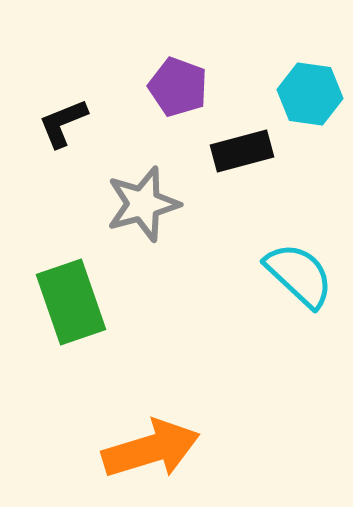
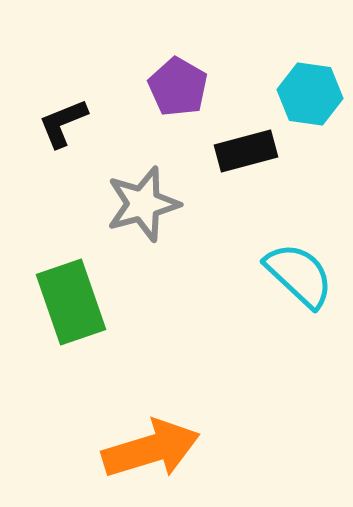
purple pentagon: rotated 10 degrees clockwise
black rectangle: moved 4 px right
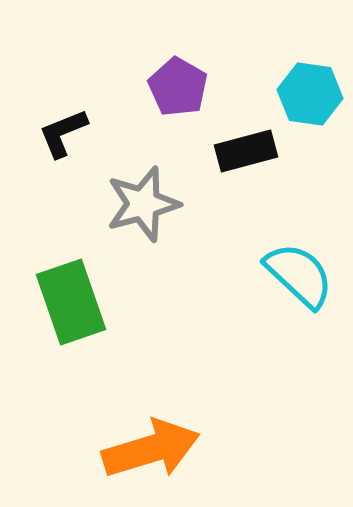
black L-shape: moved 10 px down
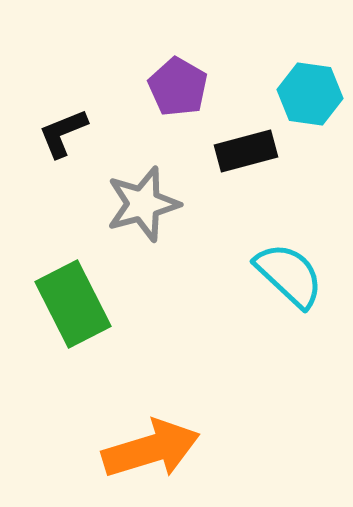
cyan semicircle: moved 10 px left
green rectangle: moved 2 px right, 2 px down; rotated 8 degrees counterclockwise
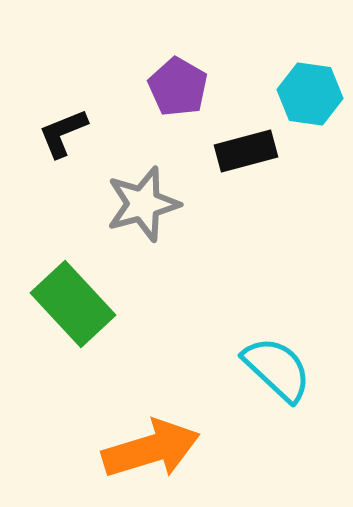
cyan semicircle: moved 12 px left, 94 px down
green rectangle: rotated 16 degrees counterclockwise
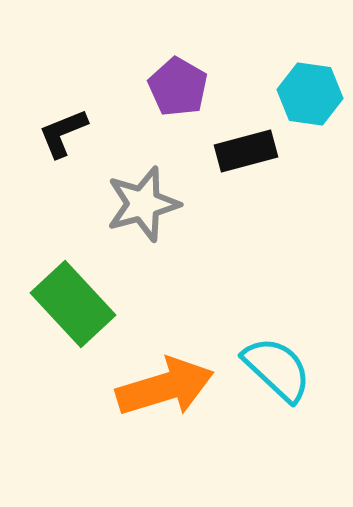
orange arrow: moved 14 px right, 62 px up
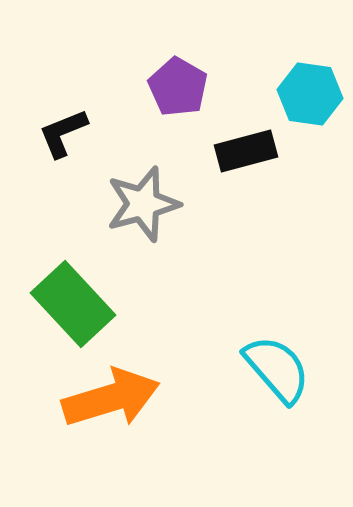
cyan semicircle: rotated 6 degrees clockwise
orange arrow: moved 54 px left, 11 px down
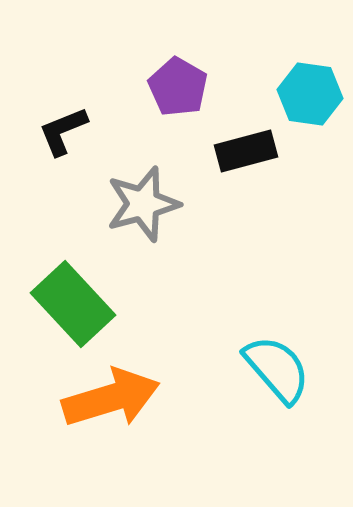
black L-shape: moved 2 px up
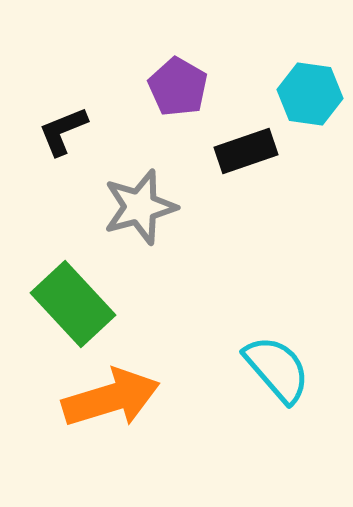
black rectangle: rotated 4 degrees counterclockwise
gray star: moved 3 px left, 3 px down
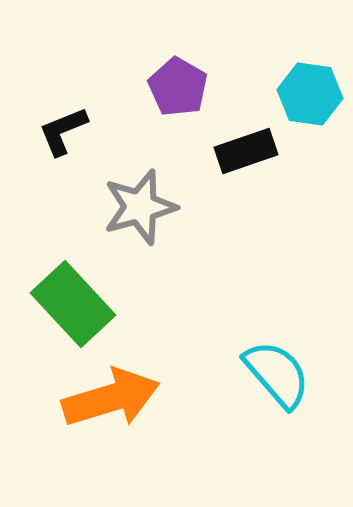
cyan semicircle: moved 5 px down
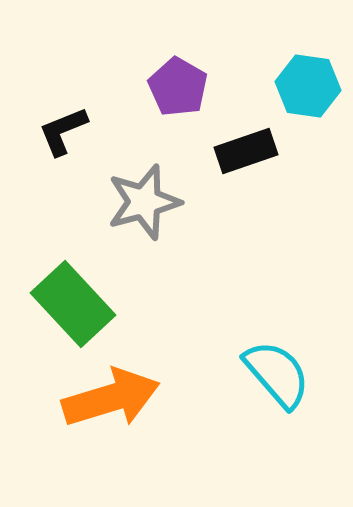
cyan hexagon: moved 2 px left, 8 px up
gray star: moved 4 px right, 5 px up
